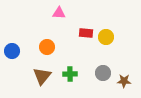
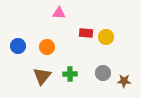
blue circle: moved 6 px right, 5 px up
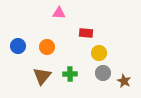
yellow circle: moved 7 px left, 16 px down
brown star: rotated 24 degrees clockwise
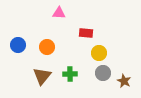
blue circle: moved 1 px up
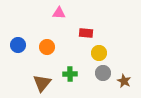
brown triangle: moved 7 px down
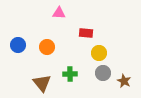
brown triangle: rotated 18 degrees counterclockwise
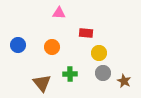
orange circle: moved 5 px right
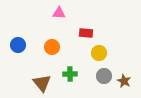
gray circle: moved 1 px right, 3 px down
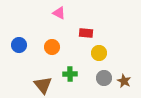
pink triangle: rotated 24 degrees clockwise
blue circle: moved 1 px right
gray circle: moved 2 px down
brown triangle: moved 1 px right, 2 px down
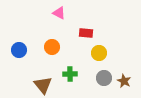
blue circle: moved 5 px down
